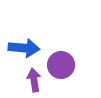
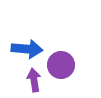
blue arrow: moved 3 px right, 1 px down
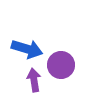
blue arrow: rotated 12 degrees clockwise
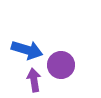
blue arrow: moved 1 px down
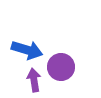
purple circle: moved 2 px down
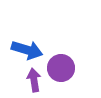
purple circle: moved 1 px down
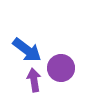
blue arrow: rotated 20 degrees clockwise
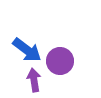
purple circle: moved 1 px left, 7 px up
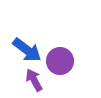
purple arrow: rotated 20 degrees counterclockwise
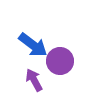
blue arrow: moved 6 px right, 5 px up
